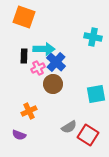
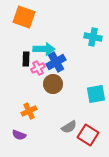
black rectangle: moved 2 px right, 3 px down
blue cross: rotated 18 degrees clockwise
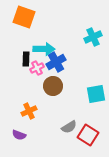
cyan cross: rotated 36 degrees counterclockwise
pink cross: moved 1 px left
brown circle: moved 2 px down
